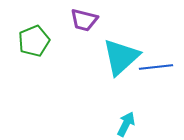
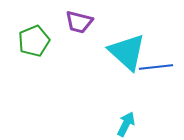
purple trapezoid: moved 5 px left, 2 px down
cyan triangle: moved 6 px right, 5 px up; rotated 36 degrees counterclockwise
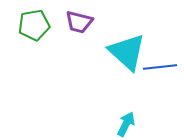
green pentagon: moved 16 px up; rotated 12 degrees clockwise
blue line: moved 4 px right
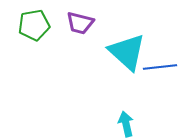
purple trapezoid: moved 1 px right, 1 px down
cyan arrow: rotated 40 degrees counterclockwise
